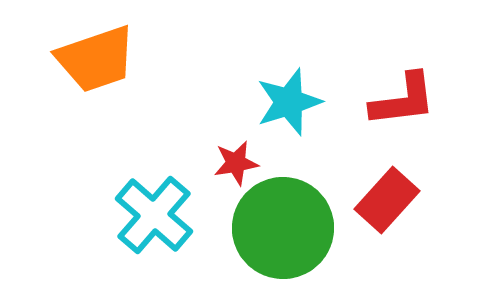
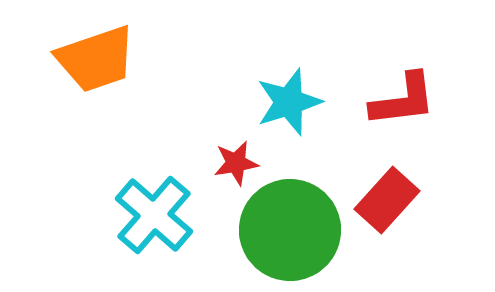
green circle: moved 7 px right, 2 px down
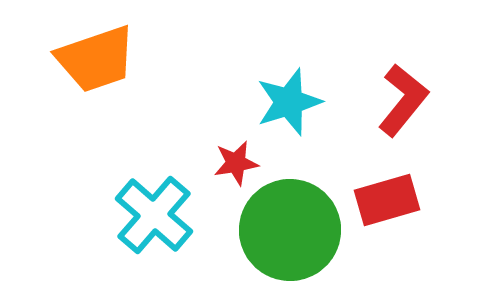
red L-shape: rotated 44 degrees counterclockwise
red rectangle: rotated 32 degrees clockwise
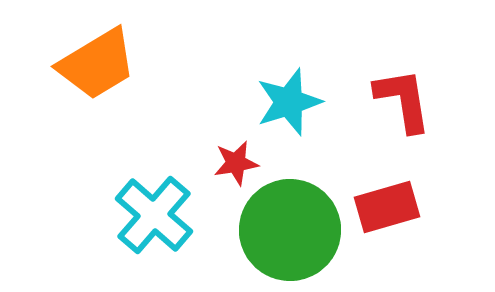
orange trapezoid: moved 1 px right, 5 px down; rotated 12 degrees counterclockwise
red L-shape: rotated 48 degrees counterclockwise
red rectangle: moved 7 px down
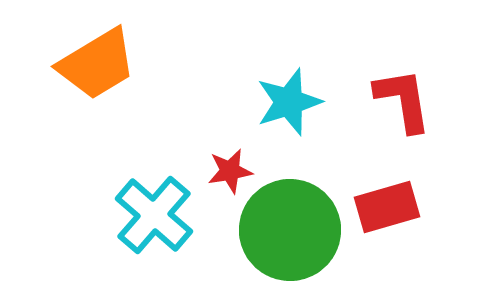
red star: moved 6 px left, 8 px down
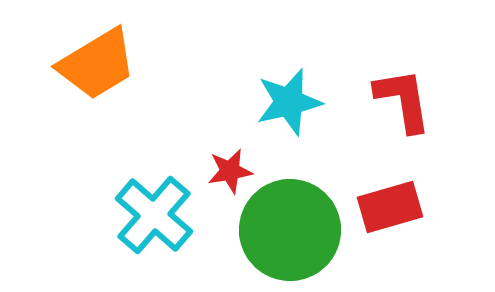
cyan star: rotated 4 degrees clockwise
red rectangle: moved 3 px right
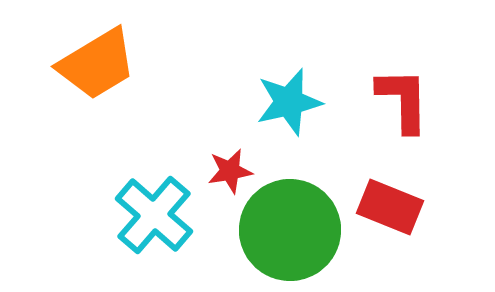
red L-shape: rotated 8 degrees clockwise
red rectangle: rotated 38 degrees clockwise
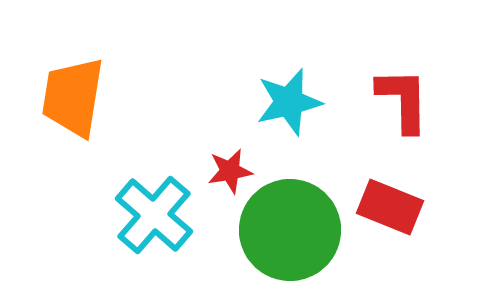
orange trapezoid: moved 24 px left, 33 px down; rotated 130 degrees clockwise
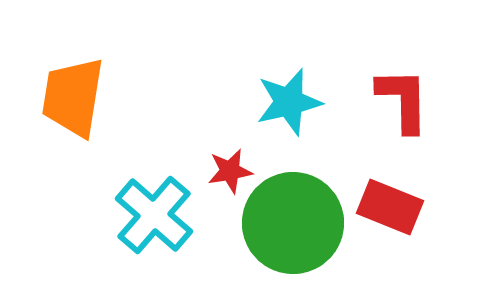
green circle: moved 3 px right, 7 px up
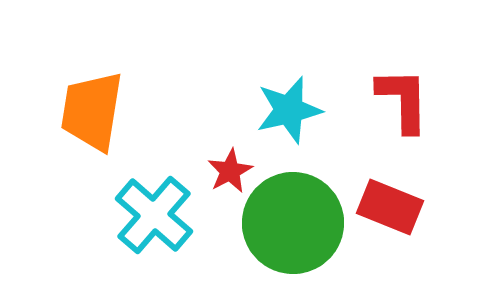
orange trapezoid: moved 19 px right, 14 px down
cyan star: moved 8 px down
red star: rotated 18 degrees counterclockwise
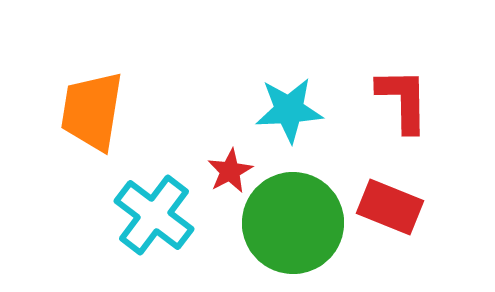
cyan star: rotated 10 degrees clockwise
cyan cross: rotated 4 degrees counterclockwise
